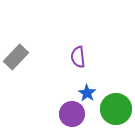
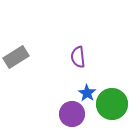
gray rectangle: rotated 15 degrees clockwise
green circle: moved 4 px left, 5 px up
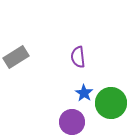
blue star: moved 3 px left
green circle: moved 1 px left, 1 px up
purple circle: moved 8 px down
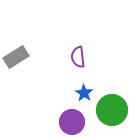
green circle: moved 1 px right, 7 px down
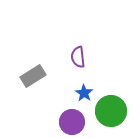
gray rectangle: moved 17 px right, 19 px down
green circle: moved 1 px left, 1 px down
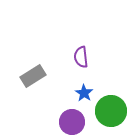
purple semicircle: moved 3 px right
